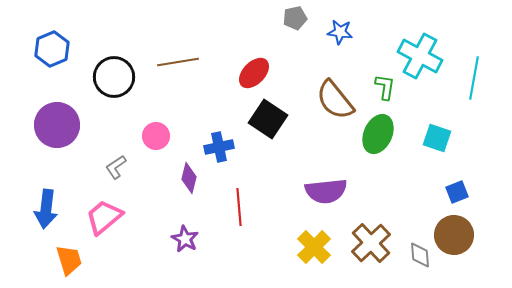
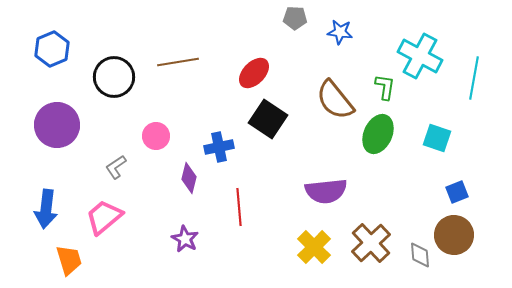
gray pentagon: rotated 15 degrees clockwise
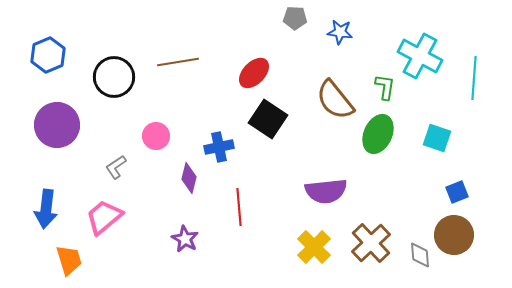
blue hexagon: moved 4 px left, 6 px down
cyan line: rotated 6 degrees counterclockwise
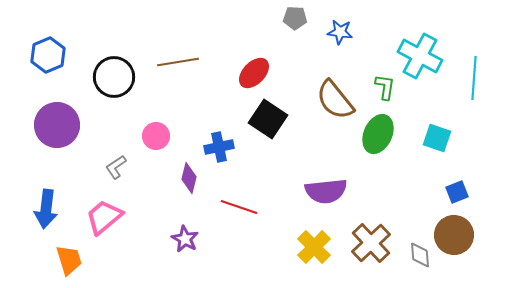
red line: rotated 66 degrees counterclockwise
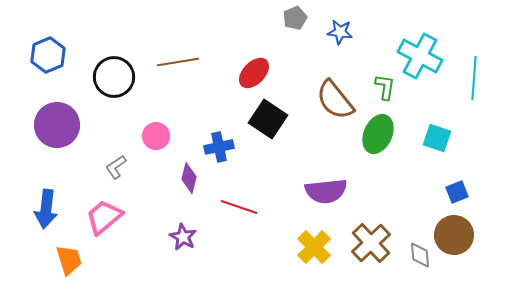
gray pentagon: rotated 25 degrees counterclockwise
purple star: moved 2 px left, 2 px up
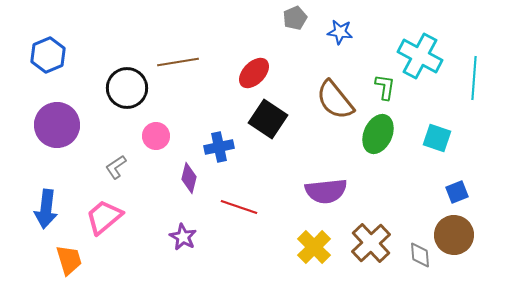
black circle: moved 13 px right, 11 px down
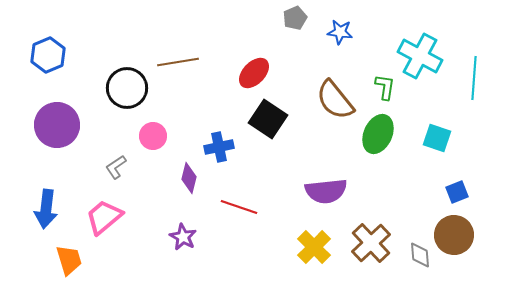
pink circle: moved 3 px left
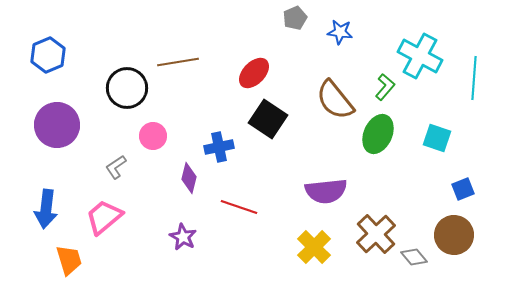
green L-shape: rotated 32 degrees clockwise
blue square: moved 6 px right, 3 px up
brown cross: moved 5 px right, 9 px up
gray diamond: moved 6 px left, 2 px down; rotated 36 degrees counterclockwise
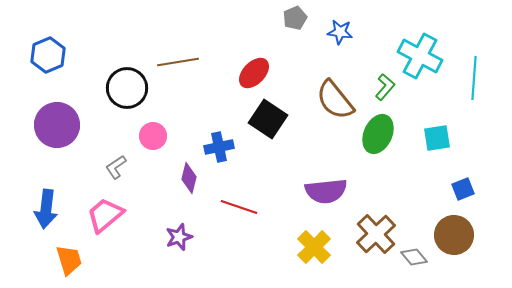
cyan square: rotated 28 degrees counterclockwise
pink trapezoid: moved 1 px right, 2 px up
purple star: moved 4 px left; rotated 24 degrees clockwise
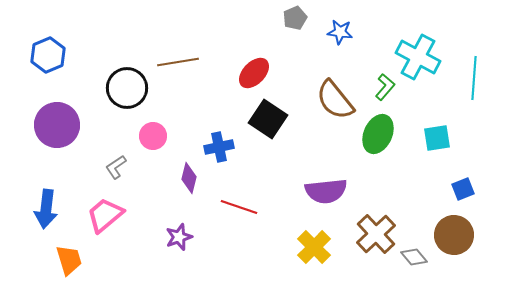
cyan cross: moved 2 px left, 1 px down
